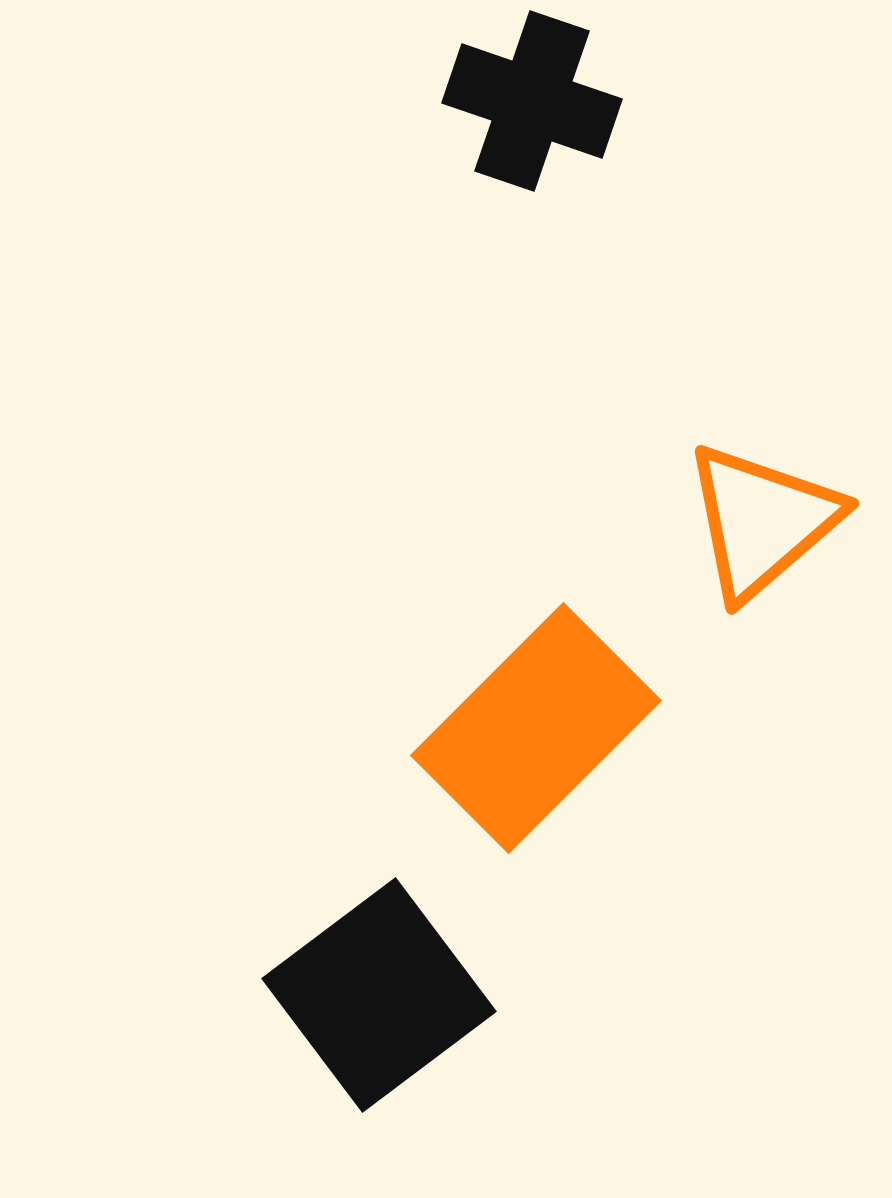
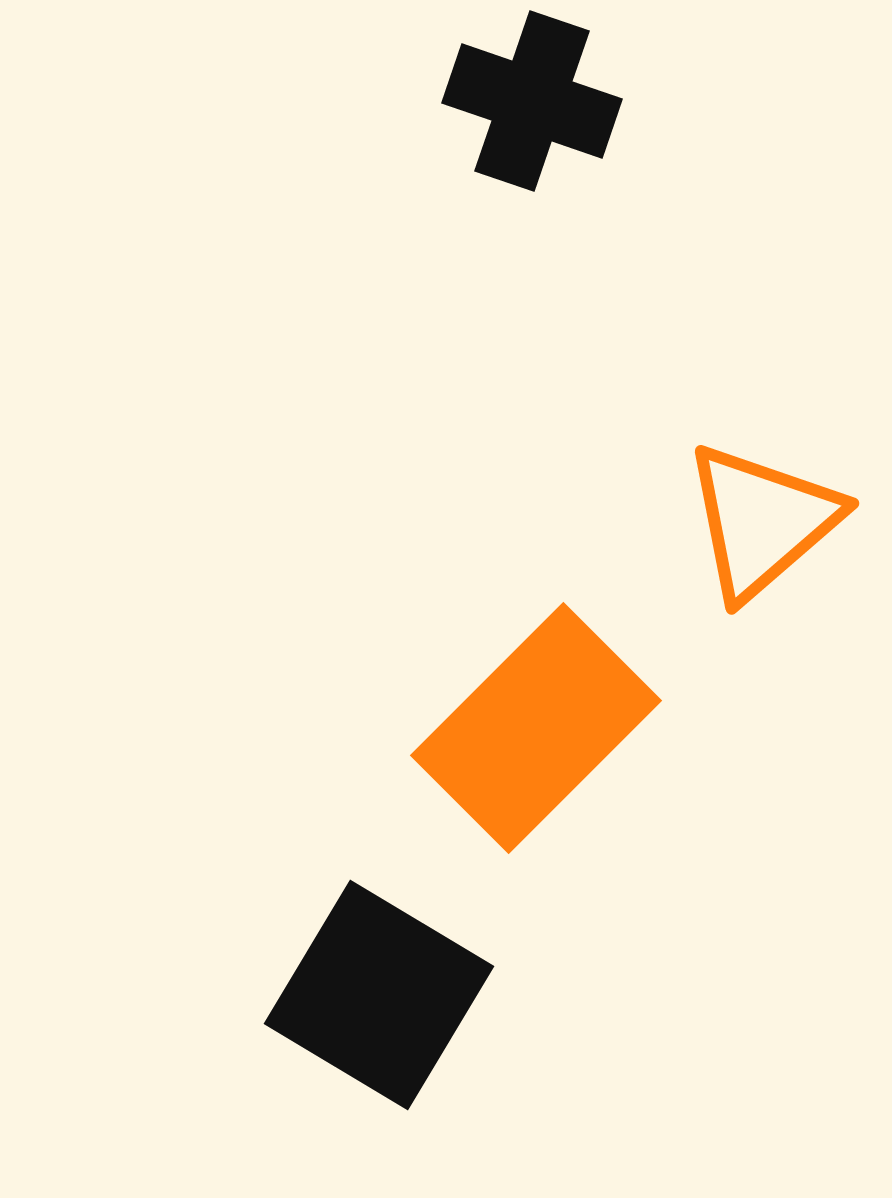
black square: rotated 22 degrees counterclockwise
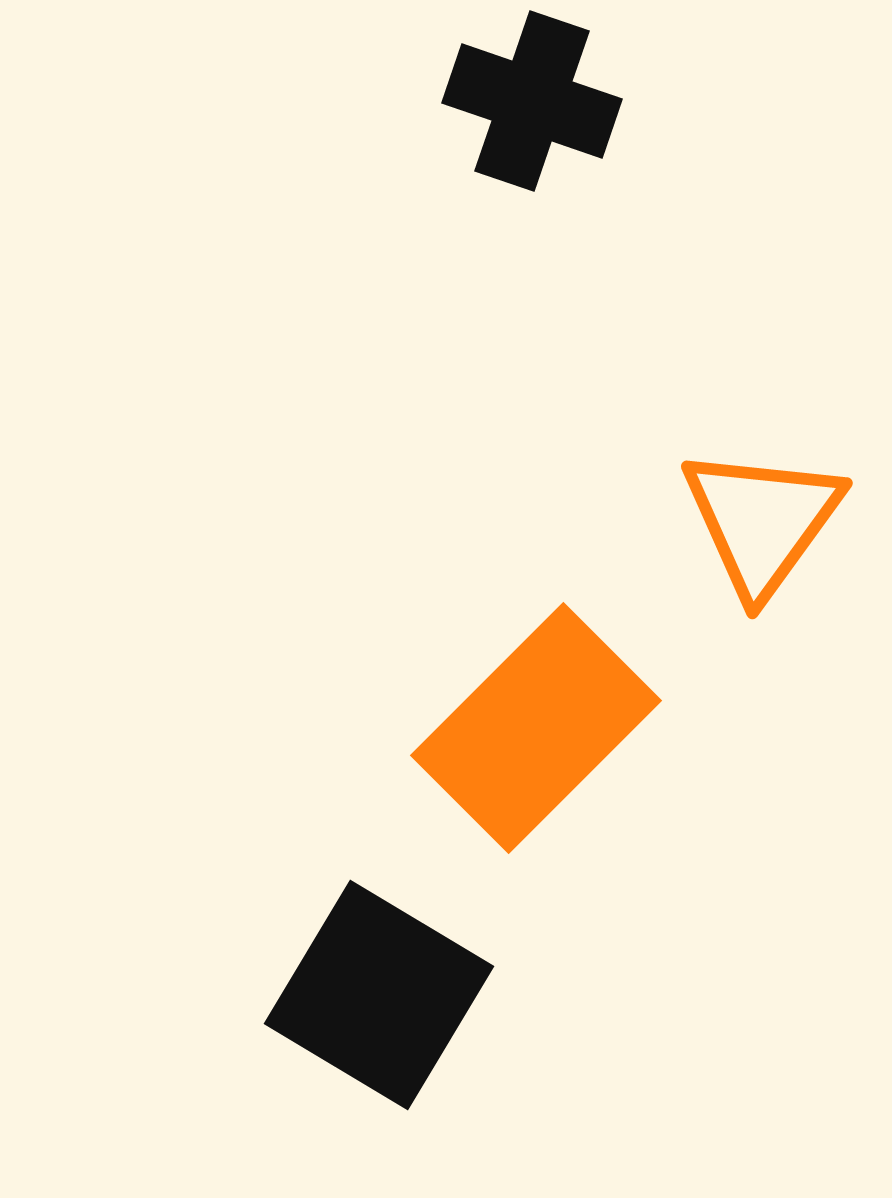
orange triangle: rotated 13 degrees counterclockwise
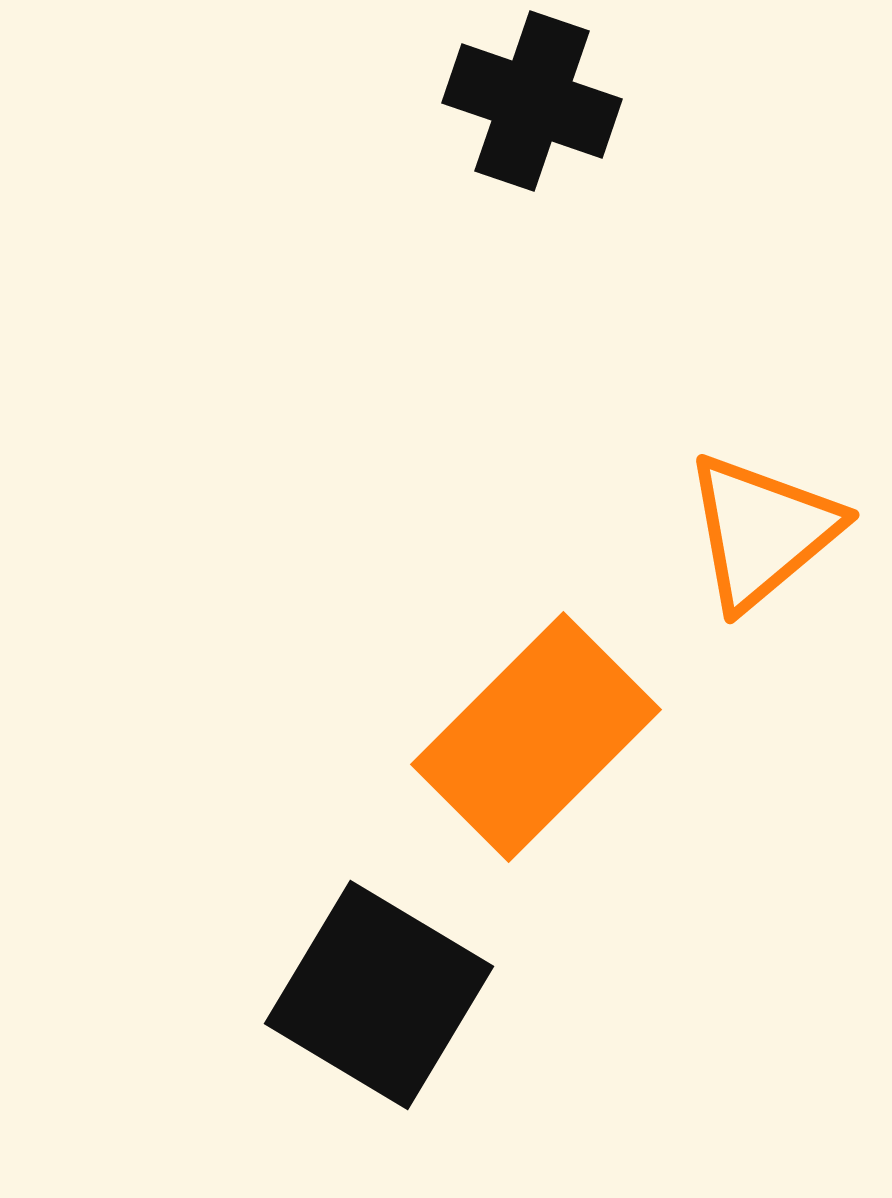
orange triangle: moved 10 px down; rotated 14 degrees clockwise
orange rectangle: moved 9 px down
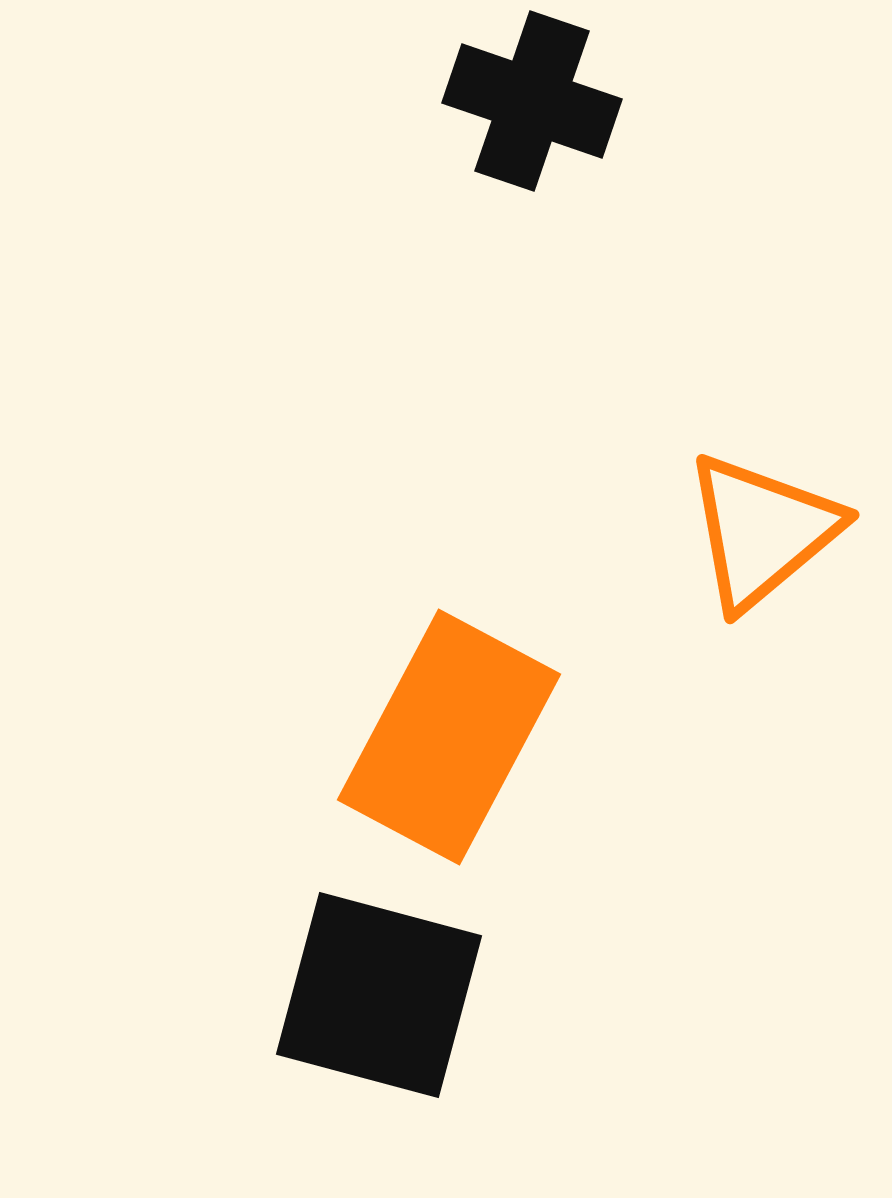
orange rectangle: moved 87 px left; rotated 17 degrees counterclockwise
black square: rotated 16 degrees counterclockwise
